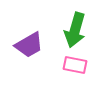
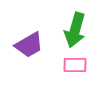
pink rectangle: rotated 10 degrees counterclockwise
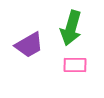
green arrow: moved 4 px left, 2 px up
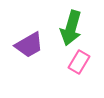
pink rectangle: moved 4 px right, 3 px up; rotated 60 degrees counterclockwise
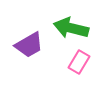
green arrow: rotated 88 degrees clockwise
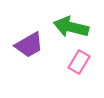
green arrow: moved 1 px up
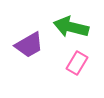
pink rectangle: moved 2 px left, 1 px down
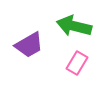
green arrow: moved 3 px right, 1 px up
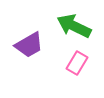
green arrow: rotated 12 degrees clockwise
